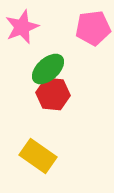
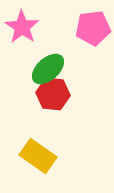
pink star: rotated 16 degrees counterclockwise
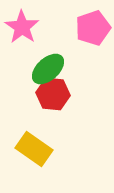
pink pentagon: rotated 12 degrees counterclockwise
yellow rectangle: moved 4 px left, 7 px up
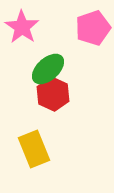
red hexagon: rotated 20 degrees clockwise
yellow rectangle: rotated 33 degrees clockwise
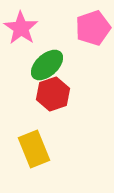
pink star: moved 1 px left, 1 px down
green ellipse: moved 1 px left, 4 px up
red hexagon: rotated 16 degrees clockwise
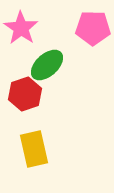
pink pentagon: rotated 20 degrees clockwise
red hexagon: moved 28 px left
yellow rectangle: rotated 9 degrees clockwise
